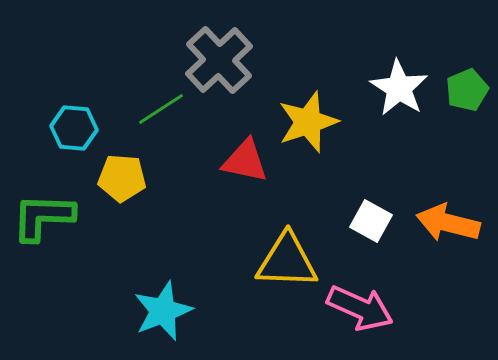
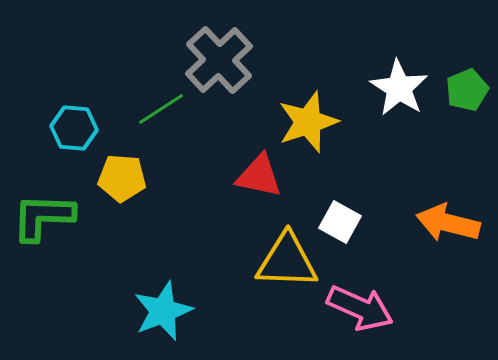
red triangle: moved 14 px right, 15 px down
white square: moved 31 px left, 1 px down
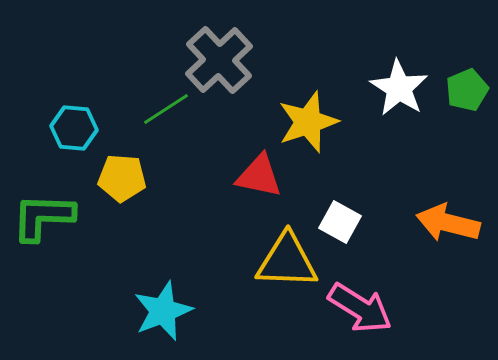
green line: moved 5 px right
pink arrow: rotated 8 degrees clockwise
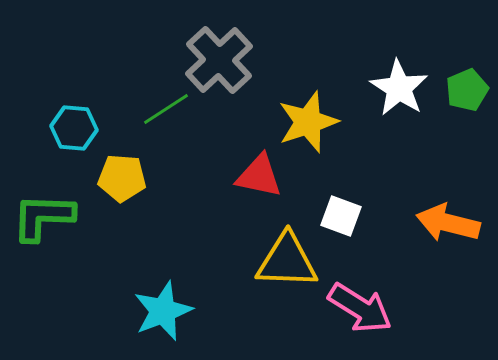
white square: moved 1 px right, 6 px up; rotated 9 degrees counterclockwise
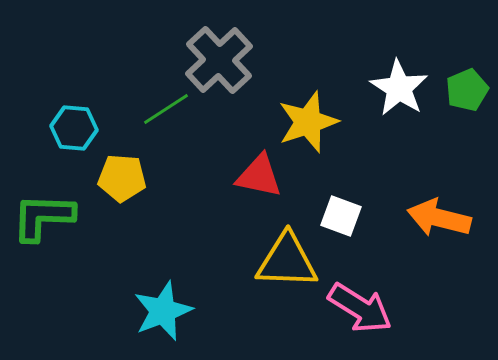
orange arrow: moved 9 px left, 5 px up
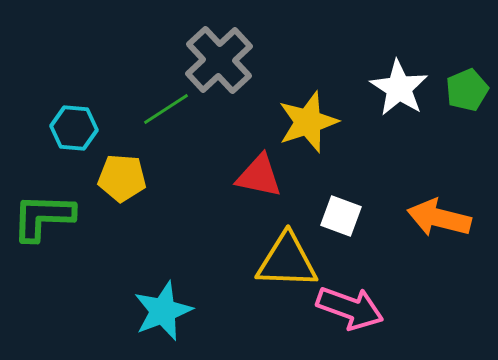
pink arrow: moved 10 px left; rotated 12 degrees counterclockwise
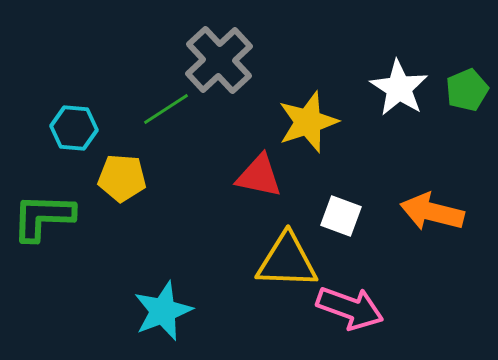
orange arrow: moved 7 px left, 6 px up
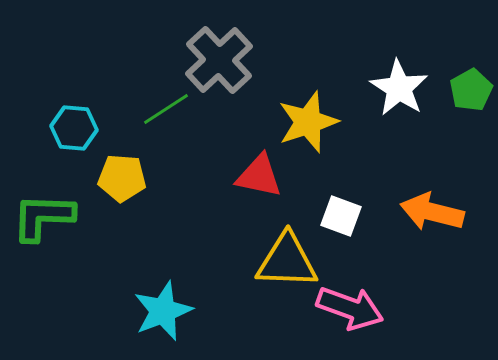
green pentagon: moved 4 px right; rotated 6 degrees counterclockwise
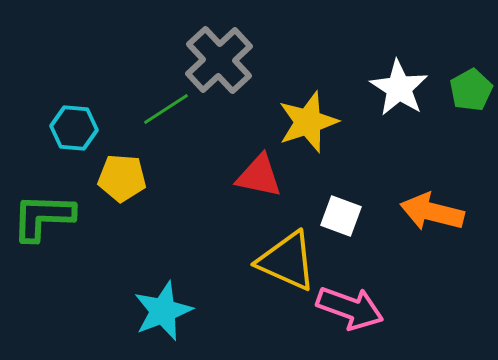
yellow triangle: rotated 22 degrees clockwise
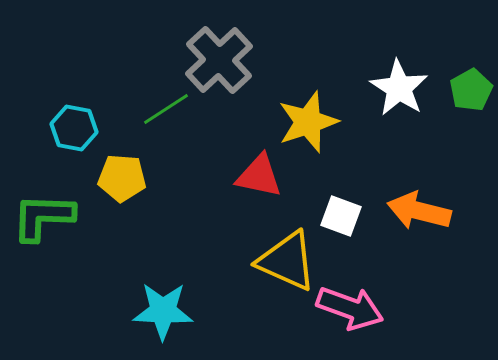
cyan hexagon: rotated 6 degrees clockwise
orange arrow: moved 13 px left, 1 px up
cyan star: rotated 24 degrees clockwise
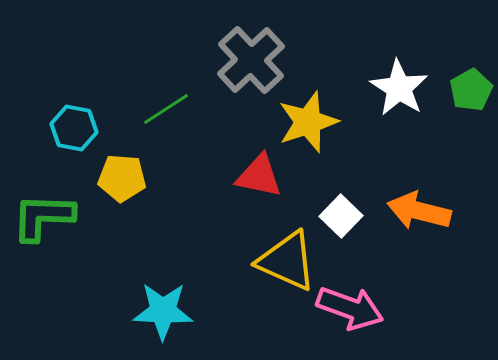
gray cross: moved 32 px right
white square: rotated 24 degrees clockwise
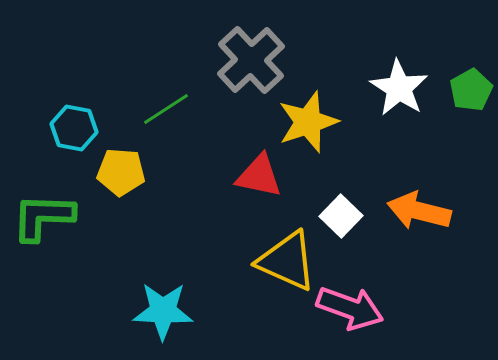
yellow pentagon: moved 1 px left, 6 px up
